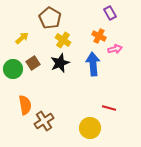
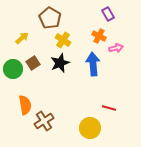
purple rectangle: moved 2 px left, 1 px down
pink arrow: moved 1 px right, 1 px up
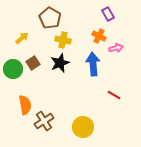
yellow cross: rotated 21 degrees counterclockwise
red line: moved 5 px right, 13 px up; rotated 16 degrees clockwise
yellow circle: moved 7 px left, 1 px up
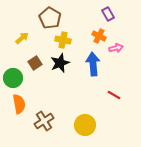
brown square: moved 2 px right
green circle: moved 9 px down
orange semicircle: moved 6 px left, 1 px up
yellow circle: moved 2 px right, 2 px up
